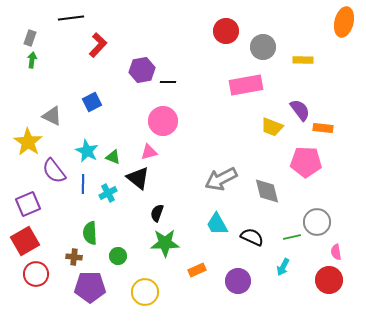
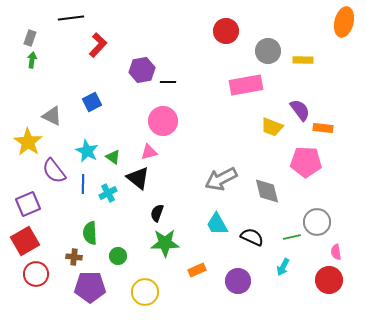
gray circle at (263, 47): moved 5 px right, 4 px down
green triangle at (113, 157): rotated 14 degrees clockwise
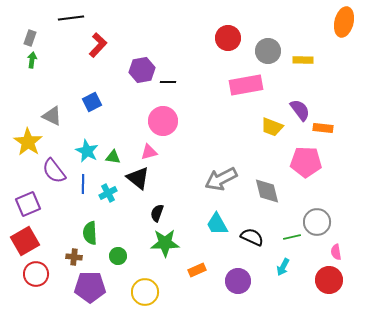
red circle at (226, 31): moved 2 px right, 7 px down
green triangle at (113, 157): rotated 28 degrees counterclockwise
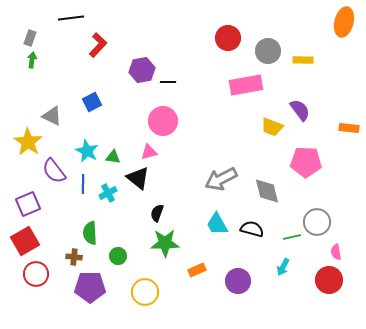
orange rectangle at (323, 128): moved 26 px right
black semicircle at (252, 237): moved 8 px up; rotated 10 degrees counterclockwise
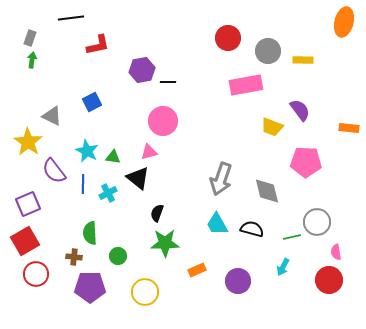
red L-shape at (98, 45): rotated 35 degrees clockwise
gray arrow at (221, 179): rotated 44 degrees counterclockwise
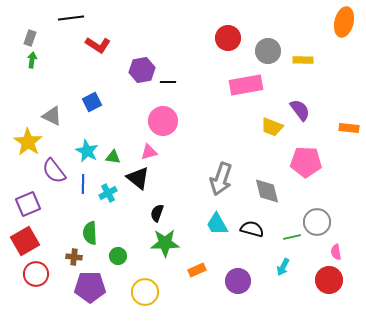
red L-shape at (98, 45): rotated 45 degrees clockwise
